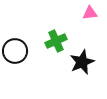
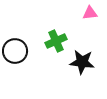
black star: rotated 30 degrees clockwise
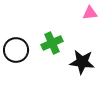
green cross: moved 4 px left, 2 px down
black circle: moved 1 px right, 1 px up
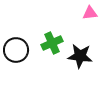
black star: moved 2 px left, 6 px up
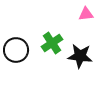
pink triangle: moved 4 px left, 1 px down
green cross: rotated 10 degrees counterclockwise
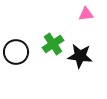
green cross: moved 1 px right, 1 px down
black circle: moved 2 px down
